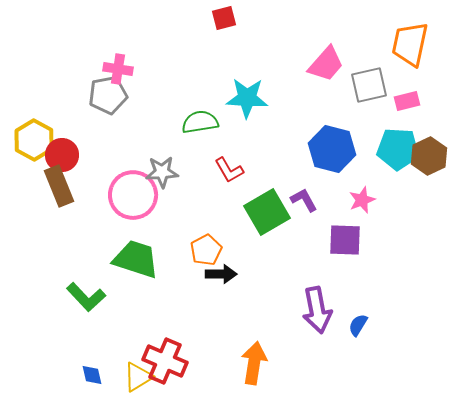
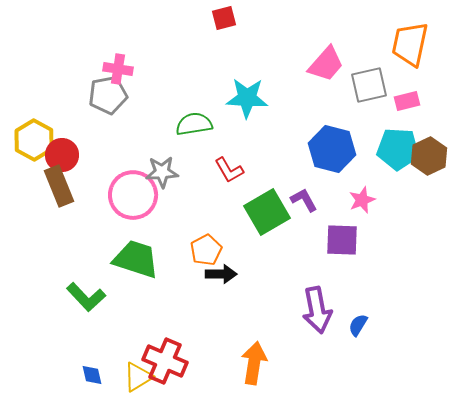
green semicircle: moved 6 px left, 2 px down
purple square: moved 3 px left
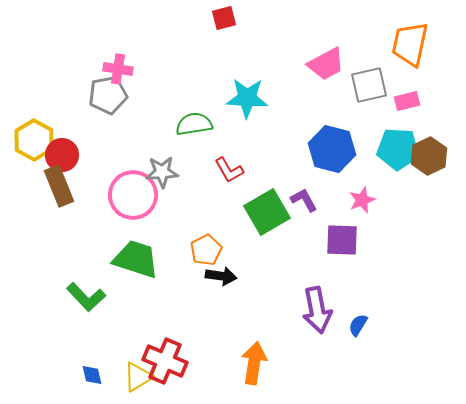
pink trapezoid: rotated 21 degrees clockwise
black arrow: moved 2 px down; rotated 8 degrees clockwise
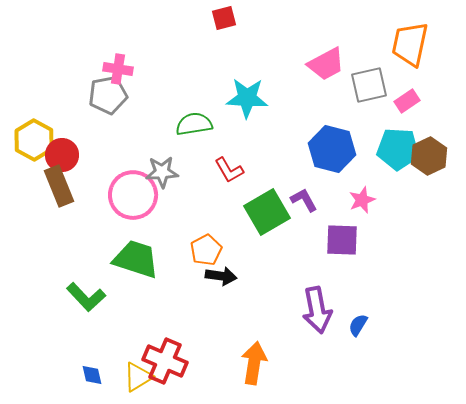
pink rectangle: rotated 20 degrees counterclockwise
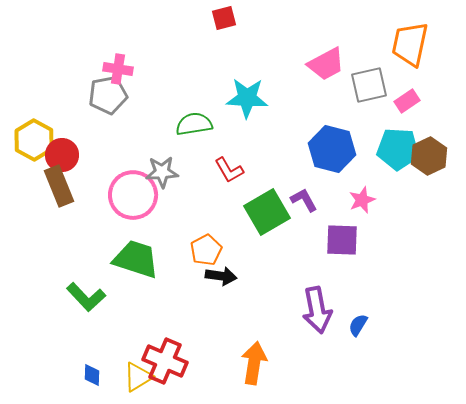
blue diamond: rotated 15 degrees clockwise
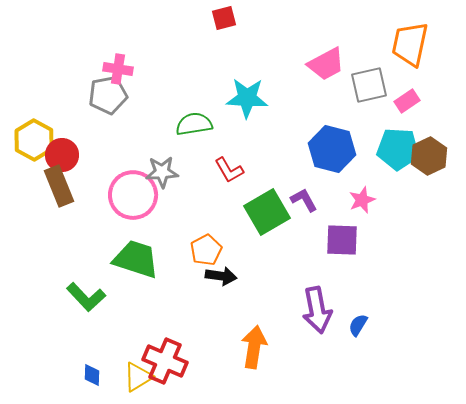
orange arrow: moved 16 px up
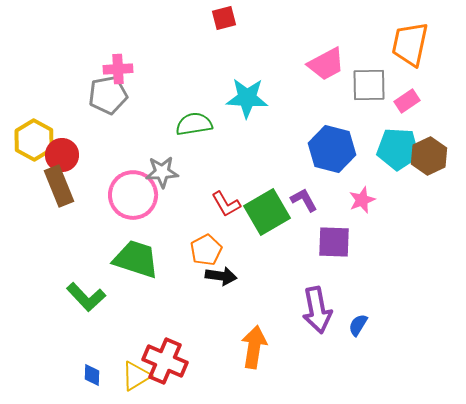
pink cross: rotated 12 degrees counterclockwise
gray square: rotated 12 degrees clockwise
red L-shape: moved 3 px left, 34 px down
purple square: moved 8 px left, 2 px down
yellow triangle: moved 2 px left, 1 px up
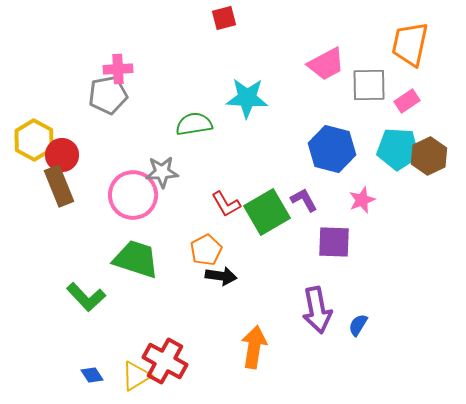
red cross: rotated 6 degrees clockwise
blue diamond: rotated 35 degrees counterclockwise
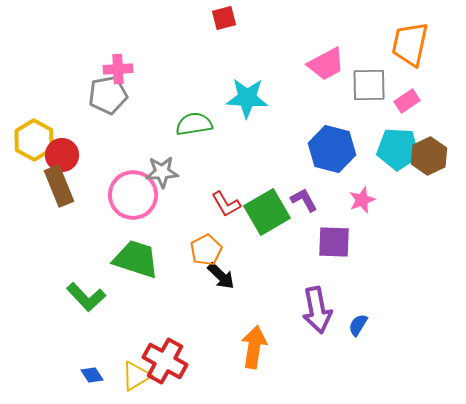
black arrow: rotated 36 degrees clockwise
